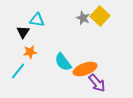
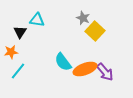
yellow square: moved 5 px left, 15 px down
black triangle: moved 3 px left
orange star: moved 19 px left
purple arrow: moved 8 px right, 11 px up
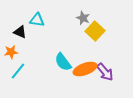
black triangle: rotated 40 degrees counterclockwise
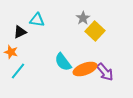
gray star: rotated 16 degrees clockwise
black triangle: rotated 48 degrees counterclockwise
orange star: rotated 24 degrees clockwise
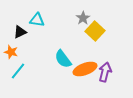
cyan semicircle: moved 3 px up
purple arrow: rotated 126 degrees counterclockwise
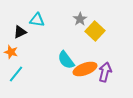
gray star: moved 3 px left, 1 px down
cyan semicircle: moved 3 px right, 1 px down
cyan line: moved 2 px left, 3 px down
